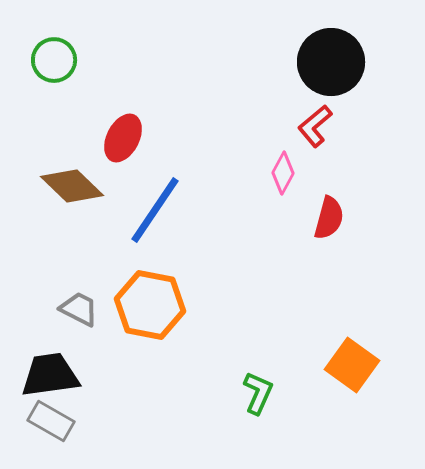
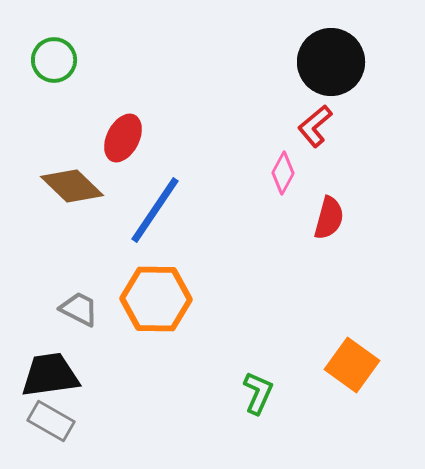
orange hexagon: moved 6 px right, 6 px up; rotated 10 degrees counterclockwise
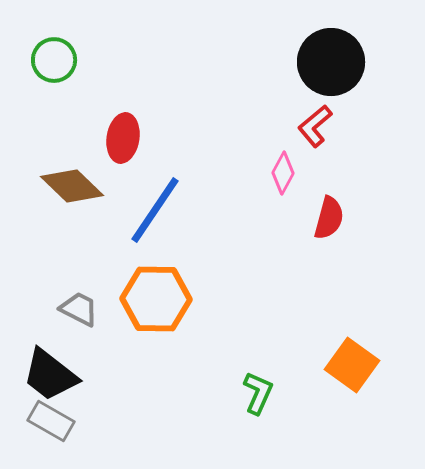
red ellipse: rotated 18 degrees counterclockwise
black trapezoid: rotated 134 degrees counterclockwise
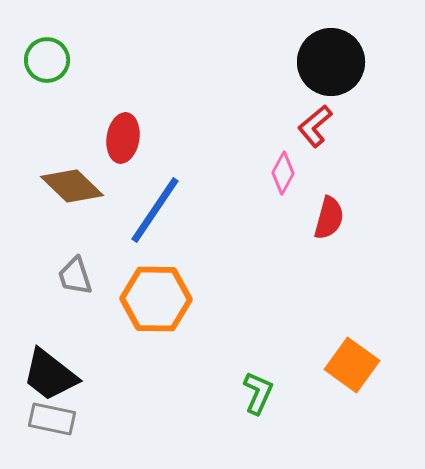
green circle: moved 7 px left
gray trapezoid: moved 4 px left, 33 px up; rotated 135 degrees counterclockwise
gray rectangle: moved 1 px right, 2 px up; rotated 18 degrees counterclockwise
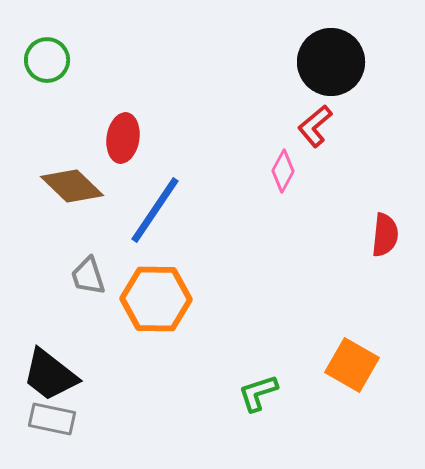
pink diamond: moved 2 px up
red semicircle: moved 56 px right, 17 px down; rotated 9 degrees counterclockwise
gray trapezoid: moved 13 px right
orange square: rotated 6 degrees counterclockwise
green L-shape: rotated 132 degrees counterclockwise
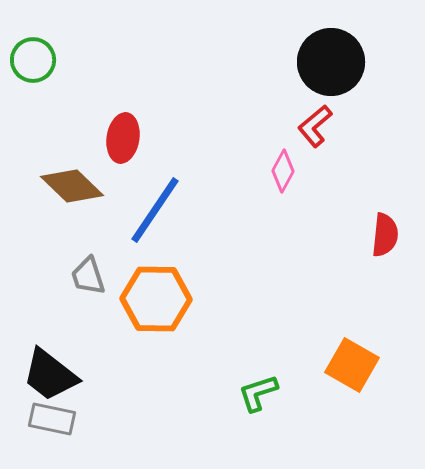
green circle: moved 14 px left
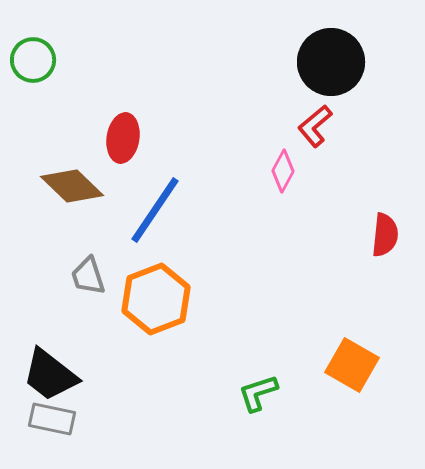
orange hexagon: rotated 22 degrees counterclockwise
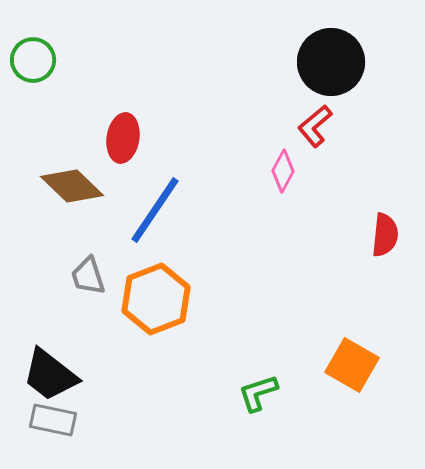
gray rectangle: moved 1 px right, 1 px down
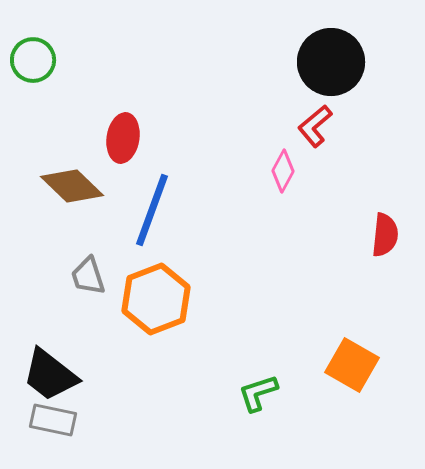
blue line: moved 3 px left; rotated 14 degrees counterclockwise
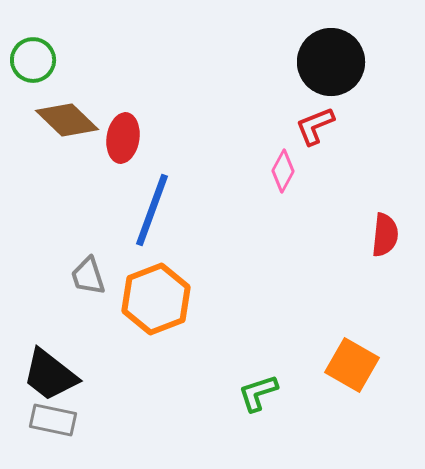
red L-shape: rotated 18 degrees clockwise
brown diamond: moved 5 px left, 66 px up
